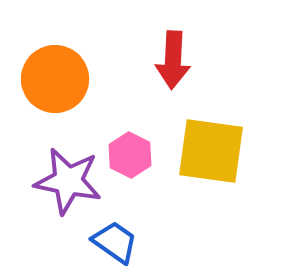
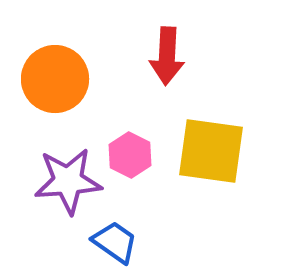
red arrow: moved 6 px left, 4 px up
purple star: rotated 16 degrees counterclockwise
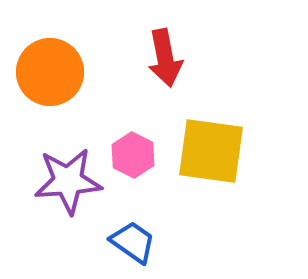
red arrow: moved 2 px left, 2 px down; rotated 14 degrees counterclockwise
orange circle: moved 5 px left, 7 px up
pink hexagon: moved 3 px right
blue trapezoid: moved 18 px right
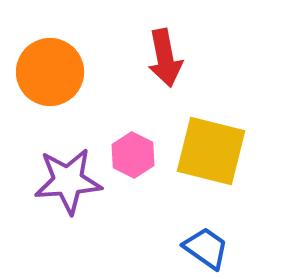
yellow square: rotated 6 degrees clockwise
blue trapezoid: moved 73 px right, 6 px down
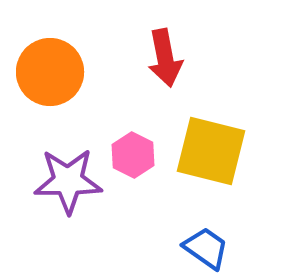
purple star: rotated 4 degrees clockwise
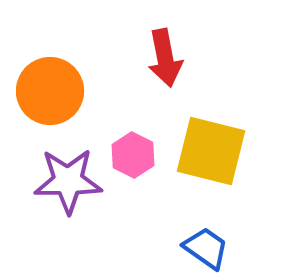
orange circle: moved 19 px down
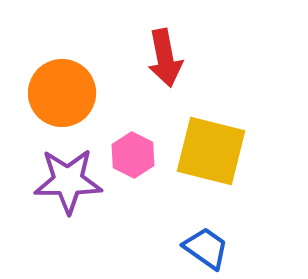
orange circle: moved 12 px right, 2 px down
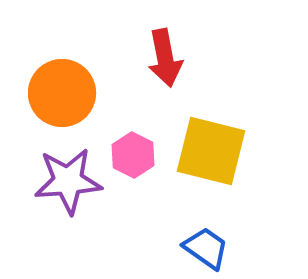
purple star: rotated 4 degrees counterclockwise
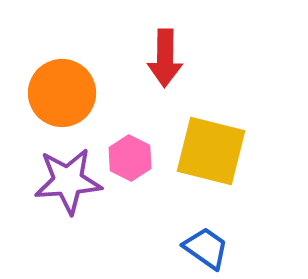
red arrow: rotated 12 degrees clockwise
pink hexagon: moved 3 px left, 3 px down
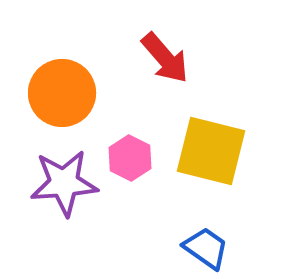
red arrow: rotated 42 degrees counterclockwise
purple star: moved 4 px left, 2 px down
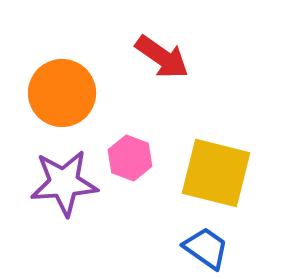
red arrow: moved 3 px left, 1 px up; rotated 14 degrees counterclockwise
yellow square: moved 5 px right, 22 px down
pink hexagon: rotated 6 degrees counterclockwise
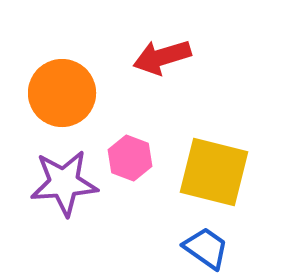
red arrow: rotated 128 degrees clockwise
yellow square: moved 2 px left, 1 px up
